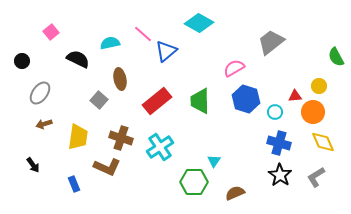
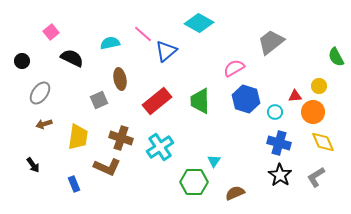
black semicircle: moved 6 px left, 1 px up
gray square: rotated 24 degrees clockwise
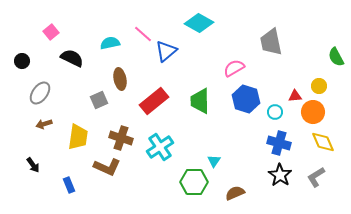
gray trapezoid: rotated 64 degrees counterclockwise
red rectangle: moved 3 px left
blue rectangle: moved 5 px left, 1 px down
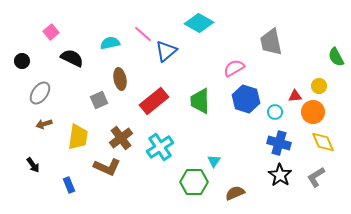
brown cross: rotated 35 degrees clockwise
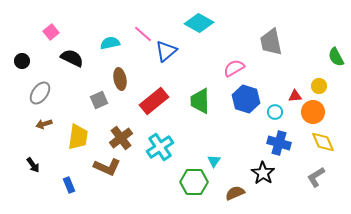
black star: moved 17 px left, 2 px up
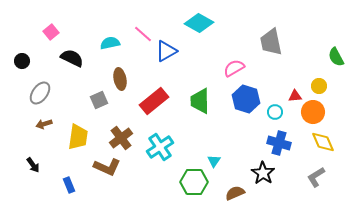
blue triangle: rotated 10 degrees clockwise
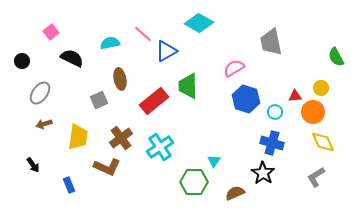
yellow circle: moved 2 px right, 2 px down
green trapezoid: moved 12 px left, 15 px up
blue cross: moved 7 px left
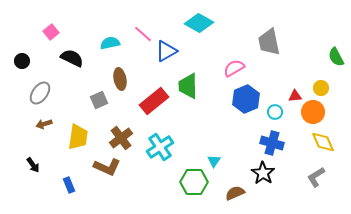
gray trapezoid: moved 2 px left
blue hexagon: rotated 20 degrees clockwise
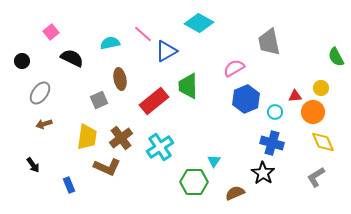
yellow trapezoid: moved 9 px right
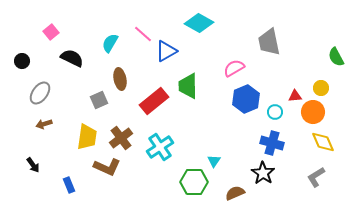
cyan semicircle: rotated 48 degrees counterclockwise
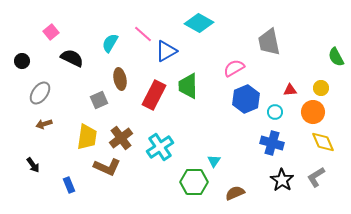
red triangle: moved 5 px left, 6 px up
red rectangle: moved 6 px up; rotated 24 degrees counterclockwise
black star: moved 19 px right, 7 px down
